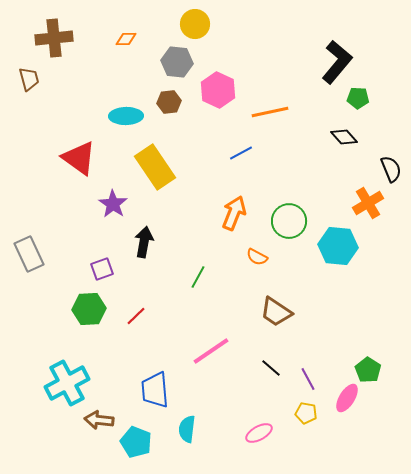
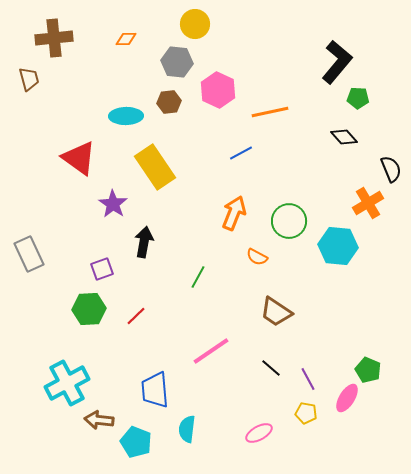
green pentagon at (368, 370): rotated 10 degrees counterclockwise
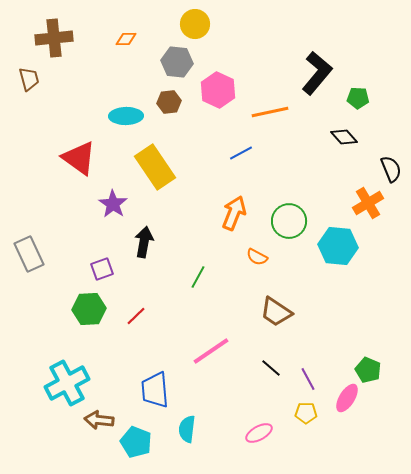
black L-shape at (337, 62): moved 20 px left, 11 px down
yellow pentagon at (306, 413): rotated 10 degrees counterclockwise
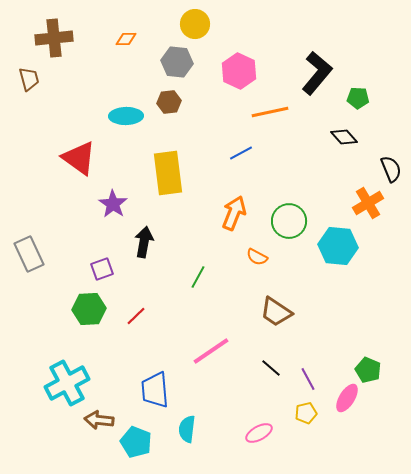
pink hexagon at (218, 90): moved 21 px right, 19 px up
yellow rectangle at (155, 167): moved 13 px right, 6 px down; rotated 27 degrees clockwise
yellow pentagon at (306, 413): rotated 15 degrees counterclockwise
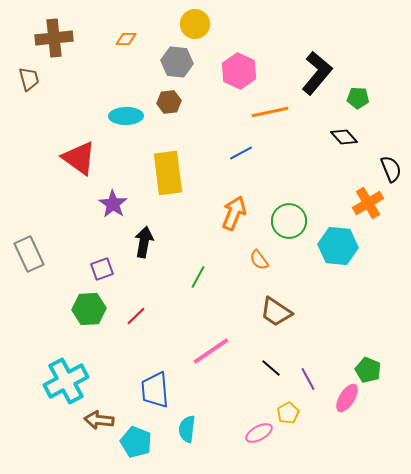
orange semicircle at (257, 257): moved 2 px right, 3 px down; rotated 25 degrees clockwise
cyan cross at (67, 383): moved 1 px left, 2 px up
yellow pentagon at (306, 413): moved 18 px left; rotated 15 degrees counterclockwise
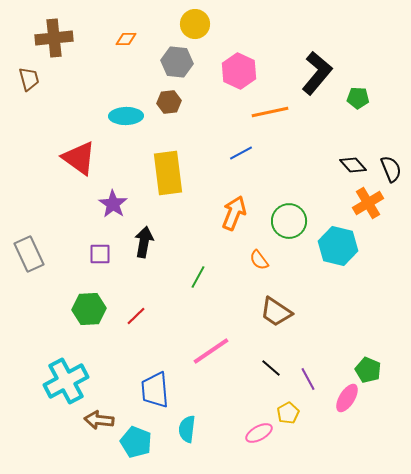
black diamond at (344, 137): moved 9 px right, 28 px down
cyan hexagon at (338, 246): rotated 9 degrees clockwise
purple square at (102, 269): moved 2 px left, 15 px up; rotated 20 degrees clockwise
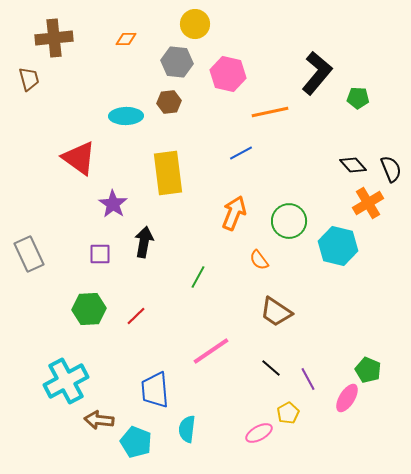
pink hexagon at (239, 71): moved 11 px left, 3 px down; rotated 12 degrees counterclockwise
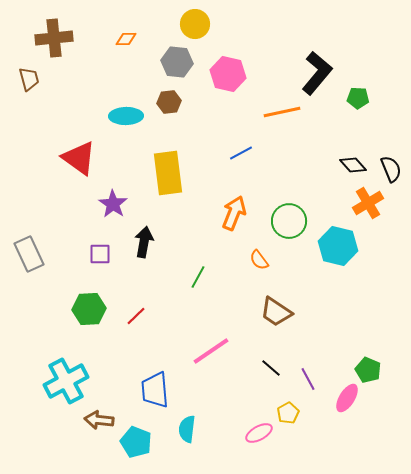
orange line at (270, 112): moved 12 px right
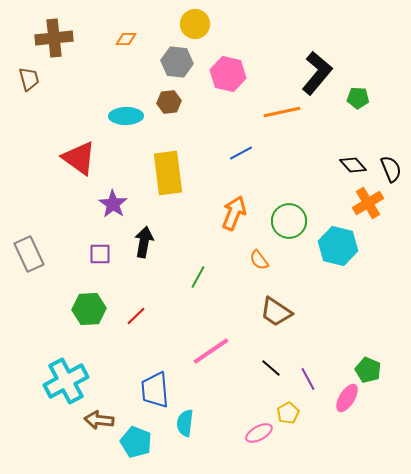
cyan semicircle at (187, 429): moved 2 px left, 6 px up
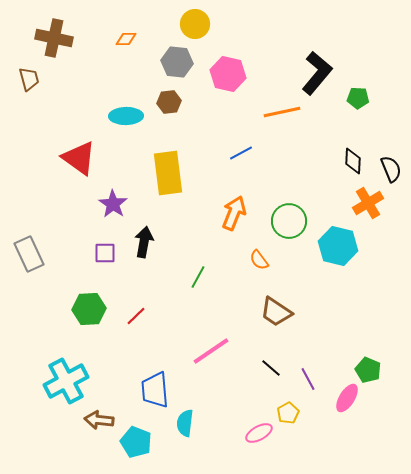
brown cross at (54, 38): rotated 18 degrees clockwise
black diamond at (353, 165): moved 4 px up; rotated 44 degrees clockwise
purple square at (100, 254): moved 5 px right, 1 px up
